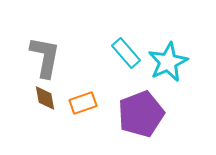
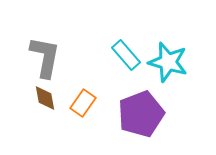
cyan rectangle: moved 2 px down
cyan star: rotated 30 degrees counterclockwise
orange rectangle: rotated 36 degrees counterclockwise
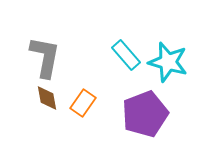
brown diamond: moved 2 px right
purple pentagon: moved 4 px right
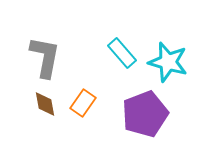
cyan rectangle: moved 4 px left, 2 px up
brown diamond: moved 2 px left, 6 px down
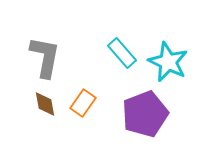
cyan star: rotated 9 degrees clockwise
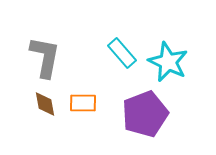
orange rectangle: rotated 56 degrees clockwise
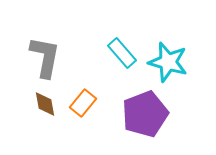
cyan star: rotated 9 degrees counterclockwise
orange rectangle: rotated 52 degrees counterclockwise
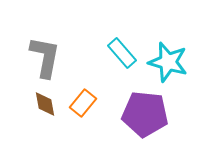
purple pentagon: rotated 27 degrees clockwise
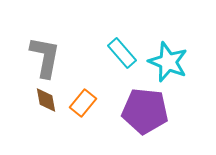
cyan star: rotated 6 degrees clockwise
brown diamond: moved 1 px right, 4 px up
purple pentagon: moved 3 px up
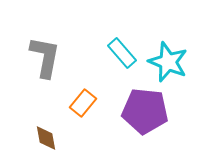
brown diamond: moved 38 px down
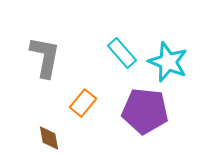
brown diamond: moved 3 px right
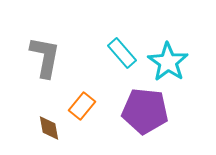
cyan star: rotated 12 degrees clockwise
orange rectangle: moved 1 px left, 3 px down
brown diamond: moved 10 px up
